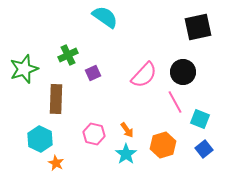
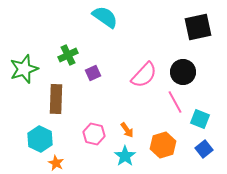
cyan star: moved 1 px left, 2 px down
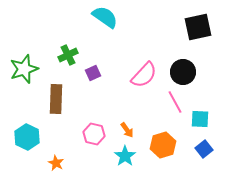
cyan square: rotated 18 degrees counterclockwise
cyan hexagon: moved 13 px left, 2 px up
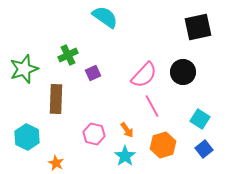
pink line: moved 23 px left, 4 px down
cyan square: rotated 30 degrees clockwise
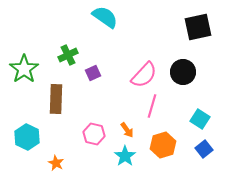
green star: rotated 16 degrees counterclockwise
pink line: rotated 45 degrees clockwise
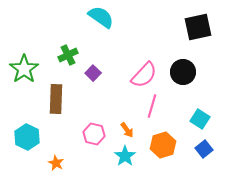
cyan semicircle: moved 4 px left
purple square: rotated 21 degrees counterclockwise
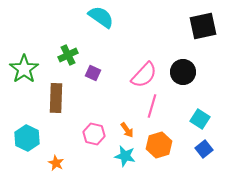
black square: moved 5 px right, 1 px up
purple square: rotated 21 degrees counterclockwise
brown rectangle: moved 1 px up
cyan hexagon: moved 1 px down
orange hexagon: moved 4 px left
cyan star: rotated 25 degrees counterclockwise
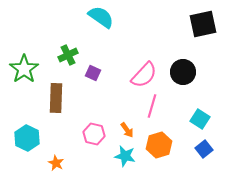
black square: moved 2 px up
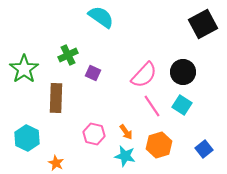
black square: rotated 16 degrees counterclockwise
pink line: rotated 50 degrees counterclockwise
cyan square: moved 18 px left, 14 px up
orange arrow: moved 1 px left, 2 px down
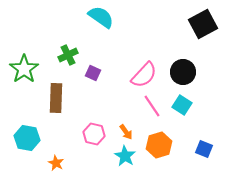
cyan hexagon: rotated 15 degrees counterclockwise
blue square: rotated 30 degrees counterclockwise
cyan star: rotated 20 degrees clockwise
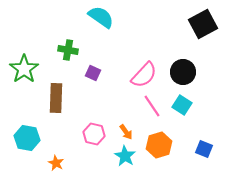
green cross: moved 5 px up; rotated 36 degrees clockwise
